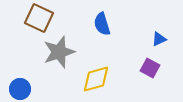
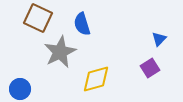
brown square: moved 1 px left
blue semicircle: moved 20 px left
blue triangle: rotated 21 degrees counterclockwise
gray star: moved 1 px right; rotated 8 degrees counterclockwise
purple square: rotated 30 degrees clockwise
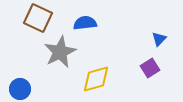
blue semicircle: moved 3 px right, 1 px up; rotated 100 degrees clockwise
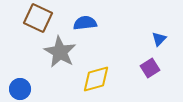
gray star: rotated 16 degrees counterclockwise
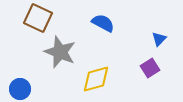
blue semicircle: moved 18 px right; rotated 35 degrees clockwise
gray star: rotated 8 degrees counterclockwise
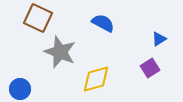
blue triangle: rotated 14 degrees clockwise
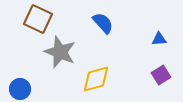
brown square: moved 1 px down
blue semicircle: rotated 20 degrees clockwise
blue triangle: rotated 28 degrees clockwise
purple square: moved 11 px right, 7 px down
